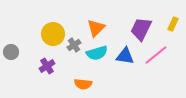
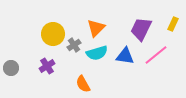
gray circle: moved 16 px down
orange semicircle: rotated 54 degrees clockwise
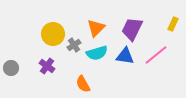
purple trapezoid: moved 9 px left
purple cross: rotated 21 degrees counterclockwise
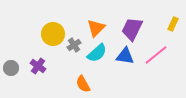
cyan semicircle: rotated 25 degrees counterclockwise
purple cross: moved 9 px left
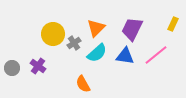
gray cross: moved 2 px up
gray circle: moved 1 px right
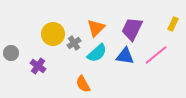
gray circle: moved 1 px left, 15 px up
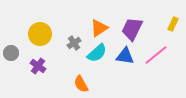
orange triangle: moved 3 px right; rotated 12 degrees clockwise
yellow circle: moved 13 px left
orange semicircle: moved 2 px left
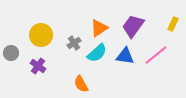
purple trapezoid: moved 1 px right, 3 px up; rotated 10 degrees clockwise
yellow circle: moved 1 px right, 1 px down
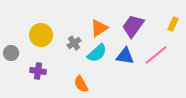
purple cross: moved 5 px down; rotated 28 degrees counterclockwise
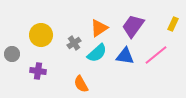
gray circle: moved 1 px right, 1 px down
